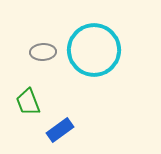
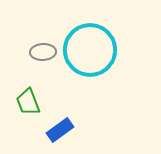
cyan circle: moved 4 px left
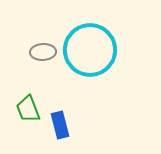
green trapezoid: moved 7 px down
blue rectangle: moved 5 px up; rotated 68 degrees counterclockwise
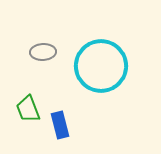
cyan circle: moved 11 px right, 16 px down
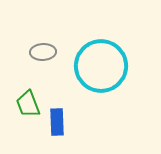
green trapezoid: moved 5 px up
blue rectangle: moved 3 px left, 3 px up; rotated 12 degrees clockwise
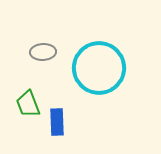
cyan circle: moved 2 px left, 2 px down
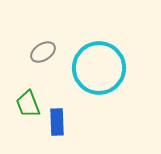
gray ellipse: rotated 30 degrees counterclockwise
